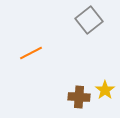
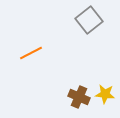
yellow star: moved 4 px down; rotated 30 degrees counterclockwise
brown cross: rotated 20 degrees clockwise
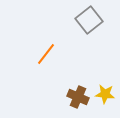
orange line: moved 15 px right, 1 px down; rotated 25 degrees counterclockwise
brown cross: moved 1 px left
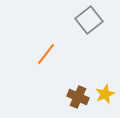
yellow star: rotated 30 degrees counterclockwise
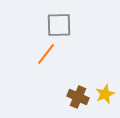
gray square: moved 30 px left, 5 px down; rotated 36 degrees clockwise
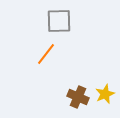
gray square: moved 4 px up
